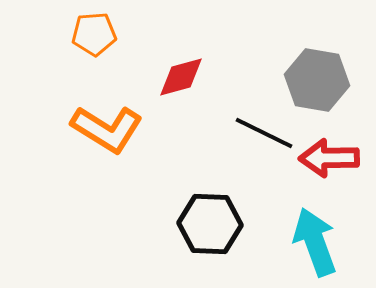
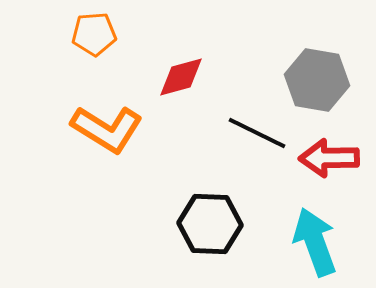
black line: moved 7 px left
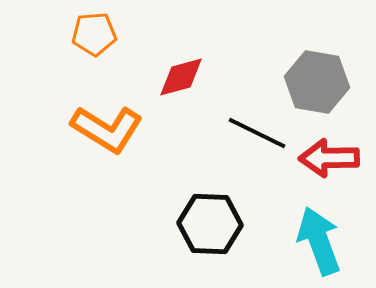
gray hexagon: moved 2 px down
cyan arrow: moved 4 px right, 1 px up
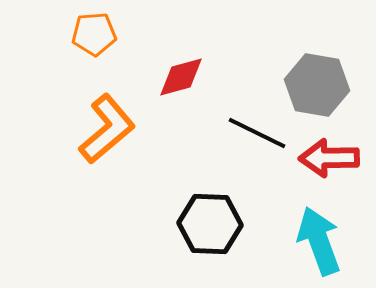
gray hexagon: moved 3 px down
orange L-shape: rotated 72 degrees counterclockwise
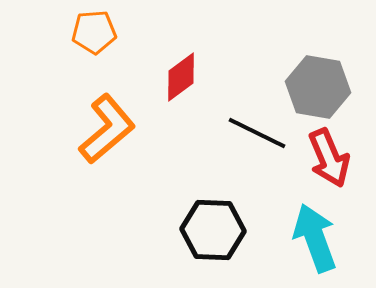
orange pentagon: moved 2 px up
red diamond: rotated 21 degrees counterclockwise
gray hexagon: moved 1 px right, 2 px down
red arrow: rotated 112 degrees counterclockwise
black hexagon: moved 3 px right, 6 px down
cyan arrow: moved 4 px left, 3 px up
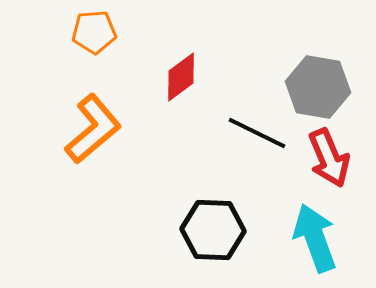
orange L-shape: moved 14 px left
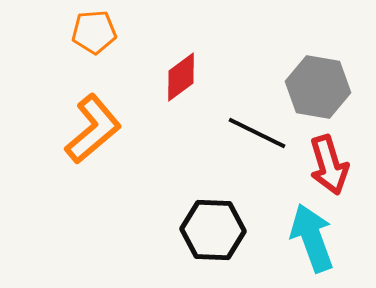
red arrow: moved 7 px down; rotated 6 degrees clockwise
cyan arrow: moved 3 px left
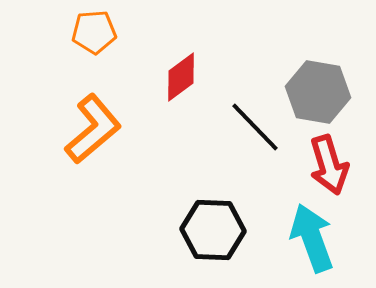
gray hexagon: moved 5 px down
black line: moved 2 px left, 6 px up; rotated 20 degrees clockwise
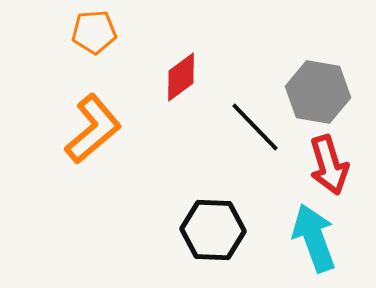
cyan arrow: moved 2 px right
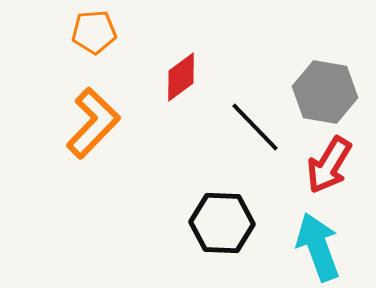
gray hexagon: moved 7 px right
orange L-shape: moved 6 px up; rotated 6 degrees counterclockwise
red arrow: rotated 48 degrees clockwise
black hexagon: moved 9 px right, 7 px up
cyan arrow: moved 4 px right, 9 px down
